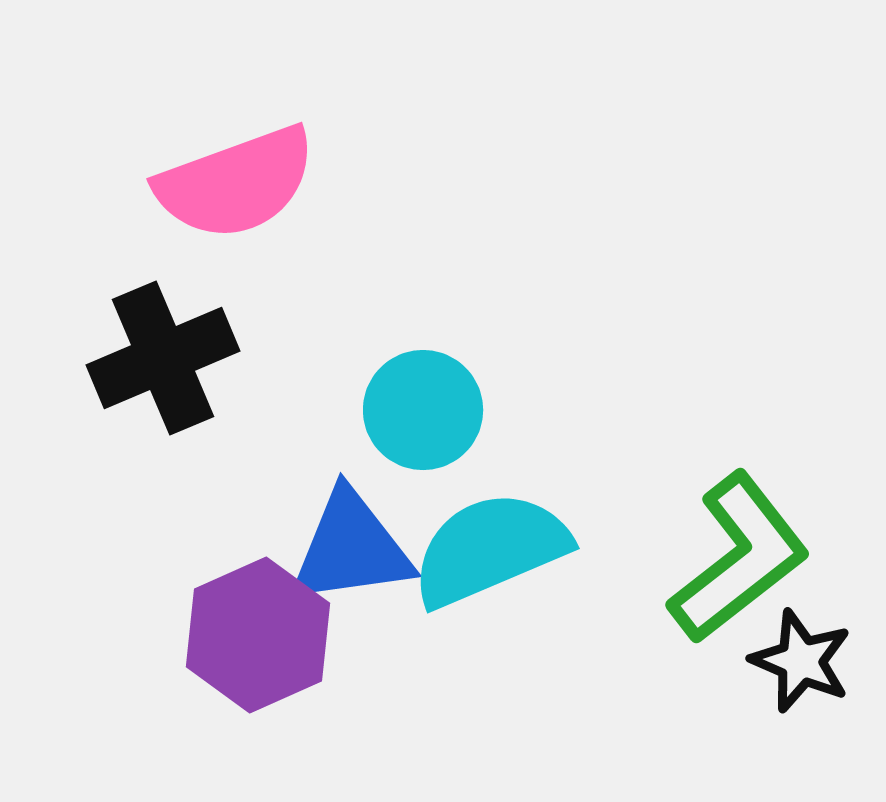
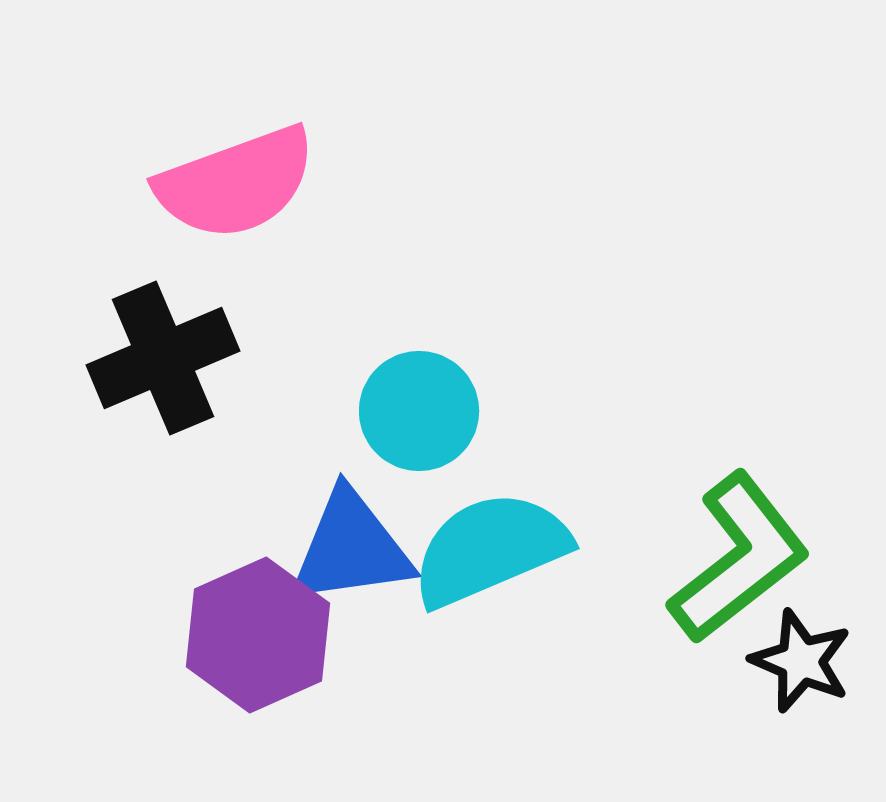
cyan circle: moved 4 px left, 1 px down
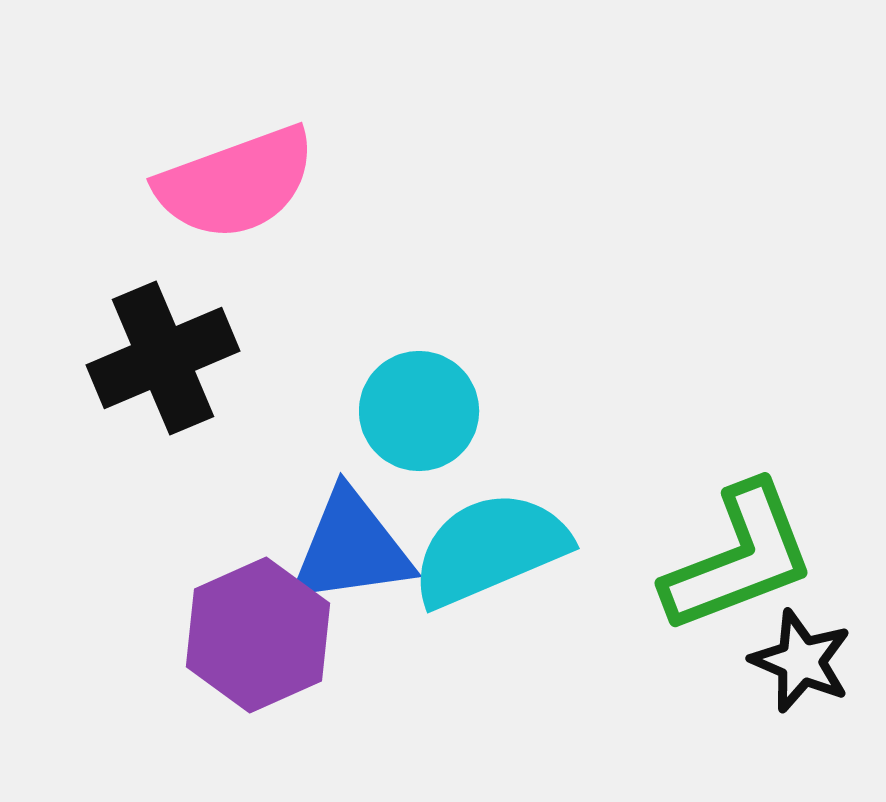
green L-shape: rotated 17 degrees clockwise
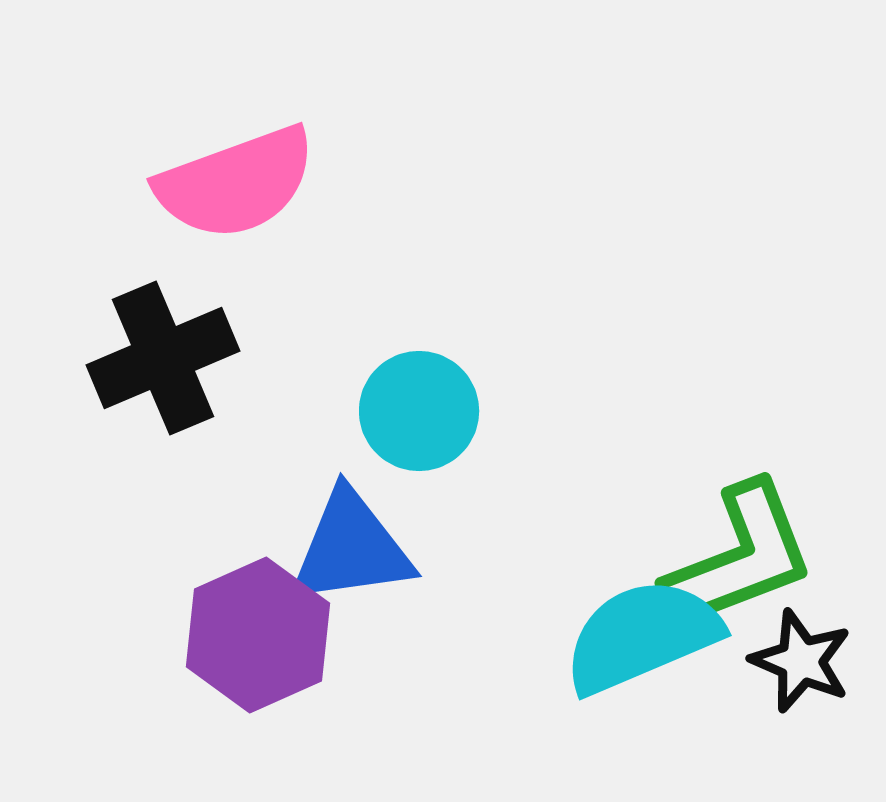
cyan semicircle: moved 152 px right, 87 px down
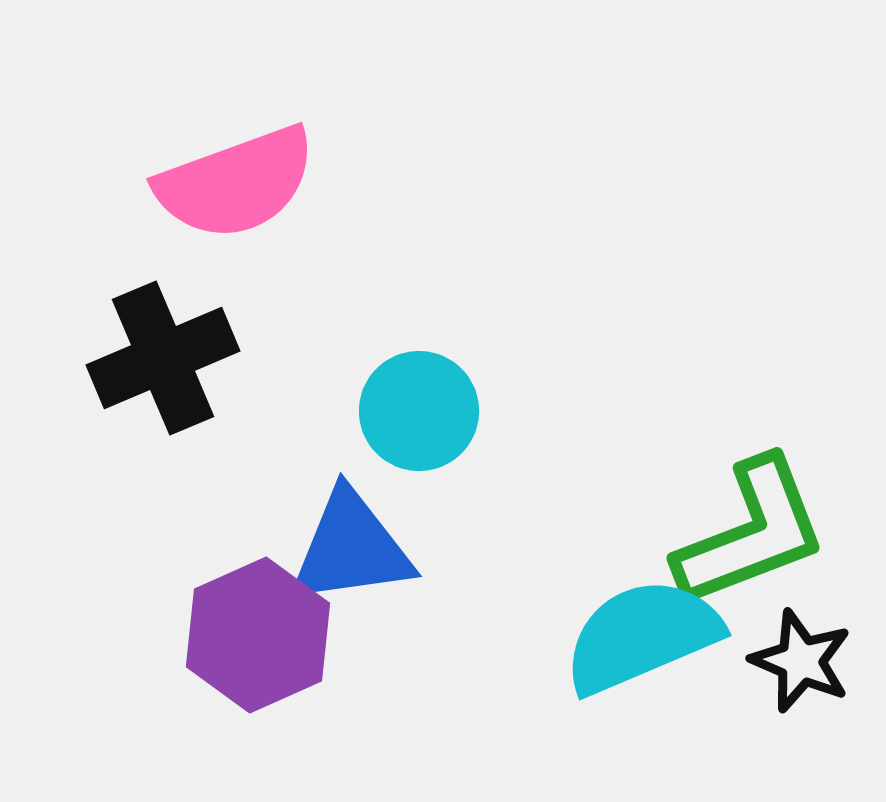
green L-shape: moved 12 px right, 25 px up
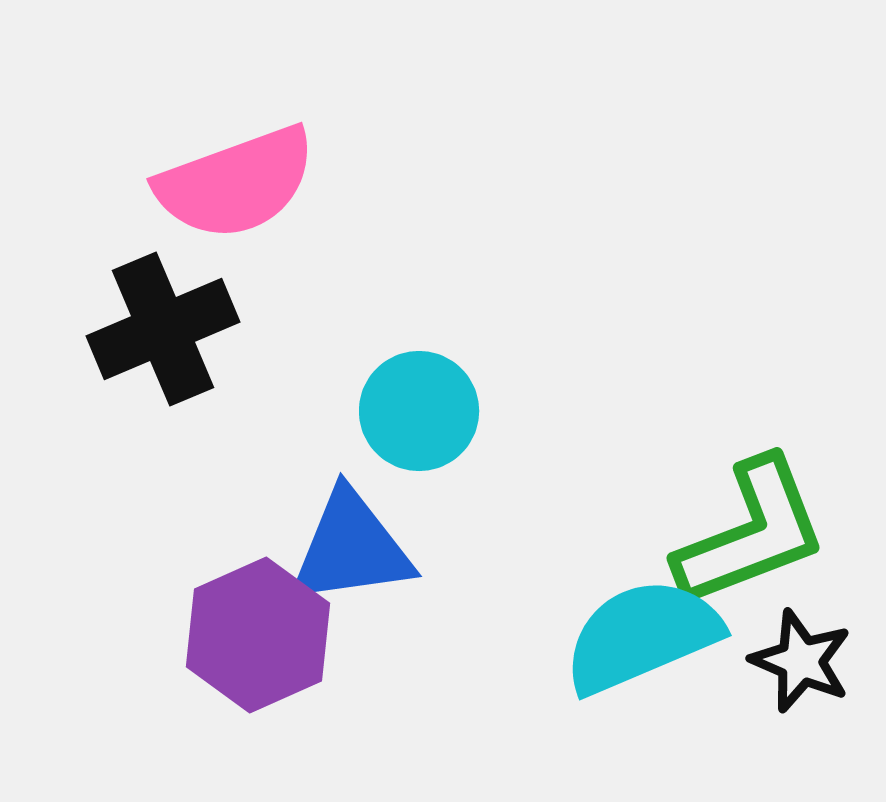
black cross: moved 29 px up
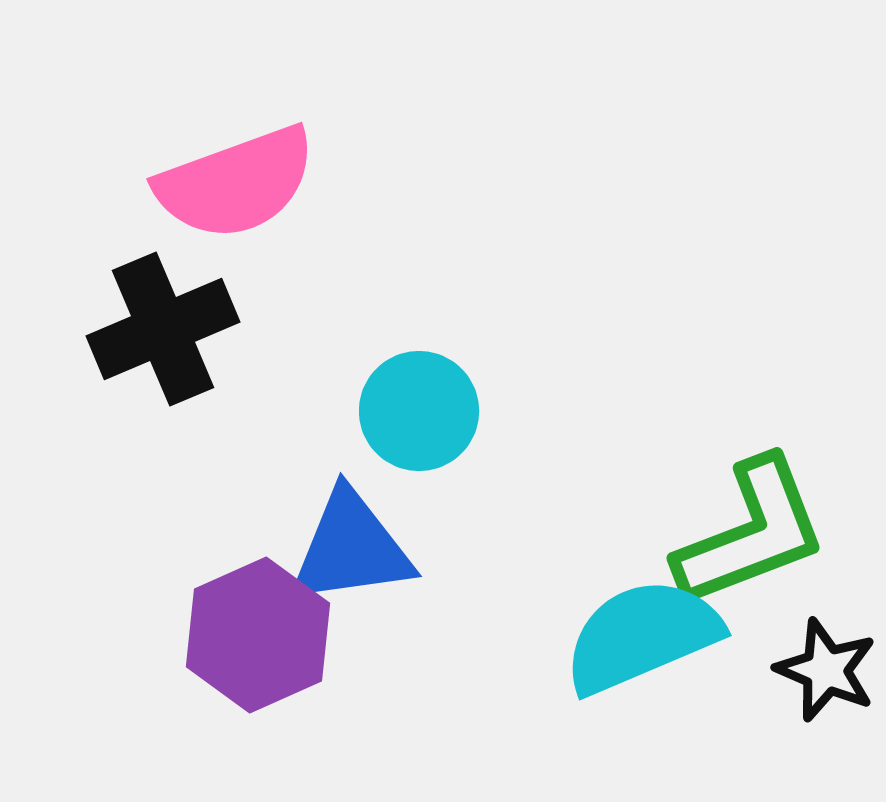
black star: moved 25 px right, 9 px down
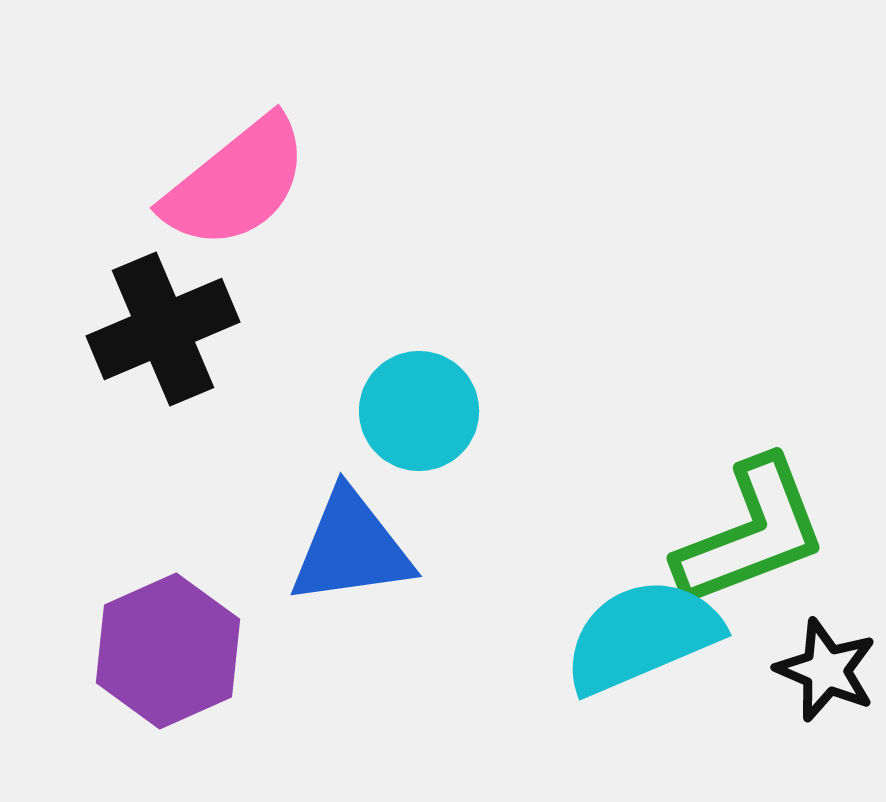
pink semicircle: rotated 19 degrees counterclockwise
purple hexagon: moved 90 px left, 16 px down
